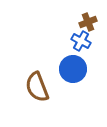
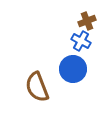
brown cross: moved 1 px left, 1 px up
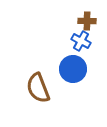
brown cross: rotated 24 degrees clockwise
brown semicircle: moved 1 px right, 1 px down
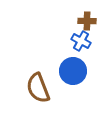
blue circle: moved 2 px down
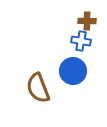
blue cross: rotated 18 degrees counterclockwise
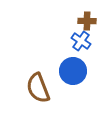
blue cross: rotated 24 degrees clockwise
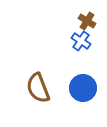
brown cross: rotated 30 degrees clockwise
blue circle: moved 10 px right, 17 px down
